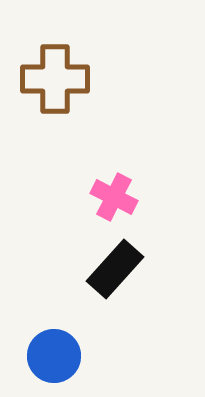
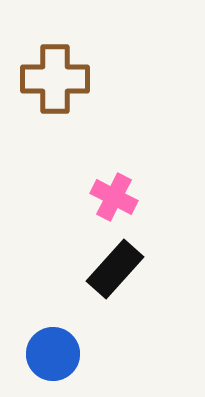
blue circle: moved 1 px left, 2 px up
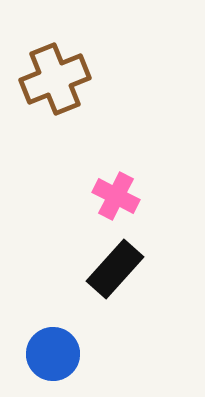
brown cross: rotated 22 degrees counterclockwise
pink cross: moved 2 px right, 1 px up
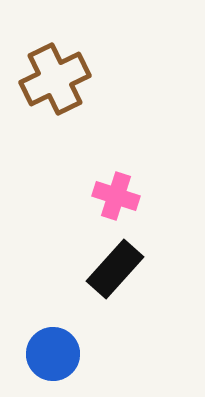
brown cross: rotated 4 degrees counterclockwise
pink cross: rotated 9 degrees counterclockwise
